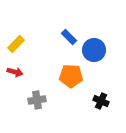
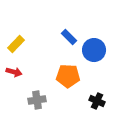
red arrow: moved 1 px left
orange pentagon: moved 3 px left
black cross: moved 4 px left
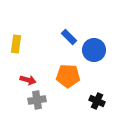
yellow rectangle: rotated 36 degrees counterclockwise
red arrow: moved 14 px right, 8 px down
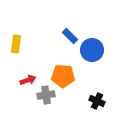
blue rectangle: moved 1 px right, 1 px up
blue circle: moved 2 px left
orange pentagon: moved 5 px left
red arrow: rotated 35 degrees counterclockwise
gray cross: moved 9 px right, 5 px up
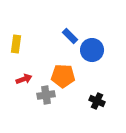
red arrow: moved 4 px left, 1 px up
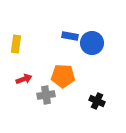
blue rectangle: rotated 35 degrees counterclockwise
blue circle: moved 7 px up
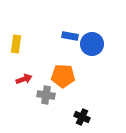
blue circle: moved 1 px down
gray cross: rotated 18 degrees clockwise
black cross: moved 15 px left, 16 px down
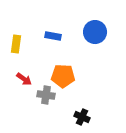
blue rectangle: moved 17 px left
blue circle: moved 3 px right, 12 px up
red arrow: rotated 56 degrees clockwise
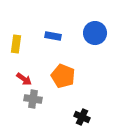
blue circle: moved 1 px down
orange pentagon: rotated 20 degrees clockwise
gray cross: moved 13 px left, 4 px down
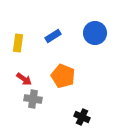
blue rectangle: rotated 42 degrees counterclockwise
yellow rectangle: moved 2 px right, 1 px up
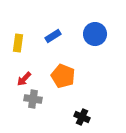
blue circle: moved 1 px down
red arrow: rotated 98 degrees clockwise
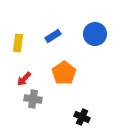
orange pentagon: moved 1 px right, 3 px up; rotated 15 degrees clockwise
